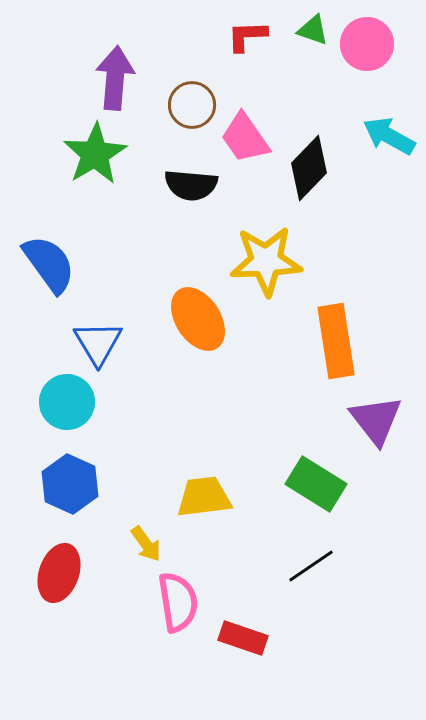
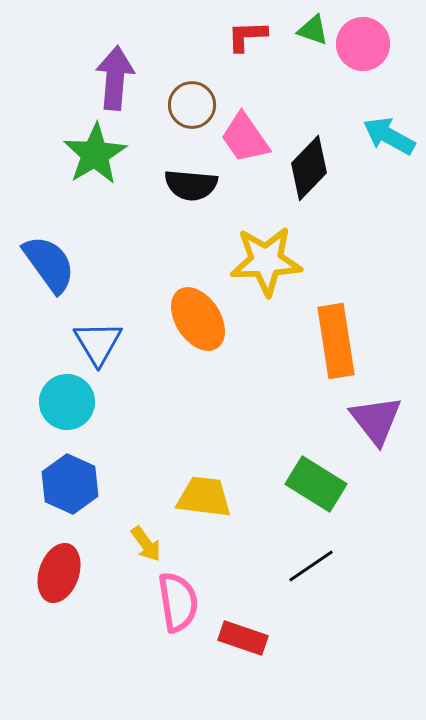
pink circle: moved 4 px left
yellow trapezoid: rotated 14 degrees clockwise
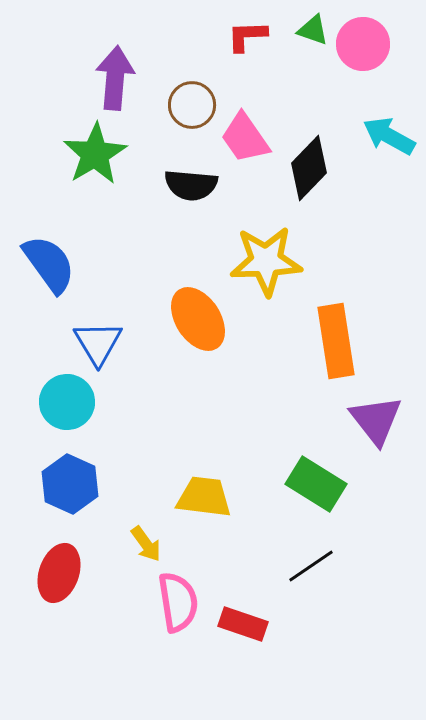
red rectangle: moved 14 px up
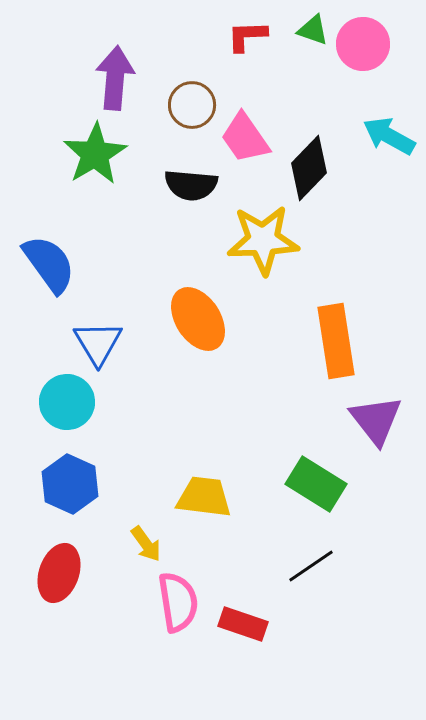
yellow star: moved 3 px left, 21 px up
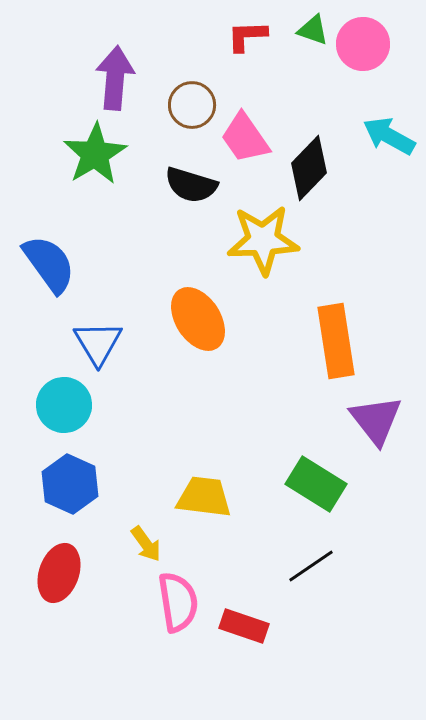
black semicircle: rotated 12 degrees clockwise
cyan circle: moved 3 px left, 3 px down
red rectangle: moved 1 px right, 2 px down
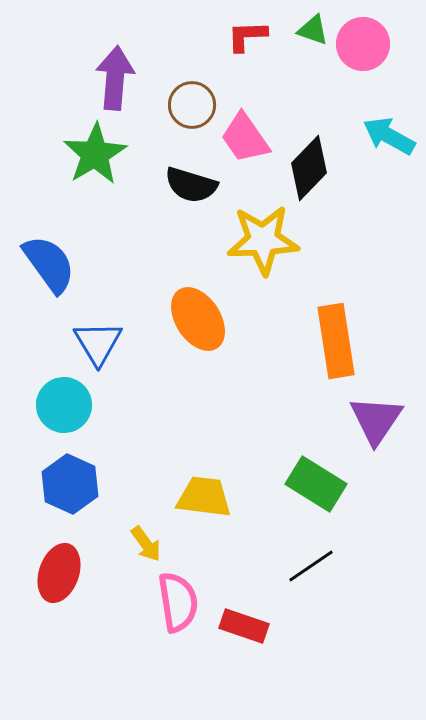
purple triangle: rotated 12 degrees clockwise
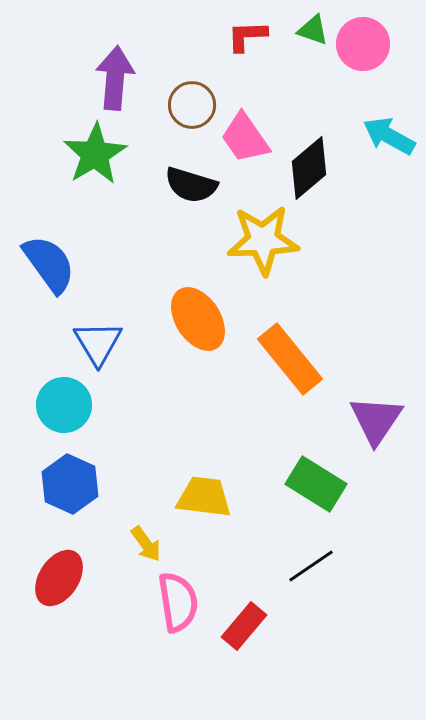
black diamond: rotated 6 degrees clockwise
orange rectangle: moved 46 px left, 18 px down; rotated 30 degrees counterclockwise
red ellipse: moved 5 px down; rotated 14 degrees clockwise
red rectangle: rotated 69 degrees counterclockwise
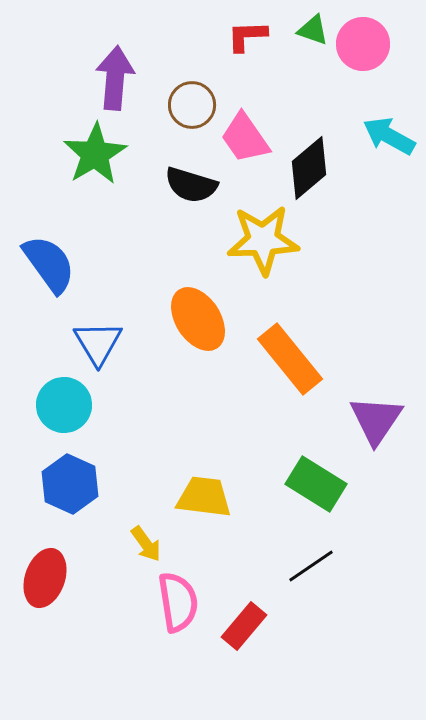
red ellipse: moved 14 px left; rotated 14 degrees counterclockwise
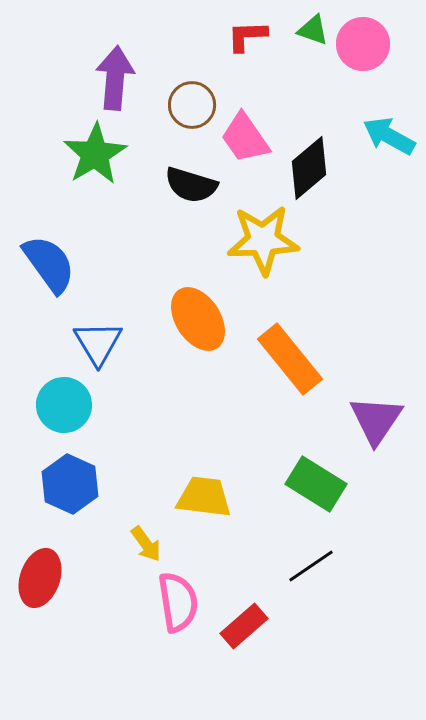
red ellipse: moved 5 px left
red rectangle: rotated 9 degrees clockwise
